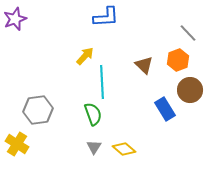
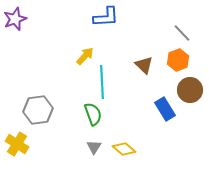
gray line: moved 6 px left
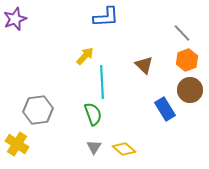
orange hexagon: moved 9 px right
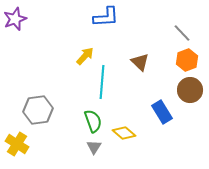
brown triangle: moved 4 px left, 3 px up
cyan line: rotated 8 degrees clockwise
blue rectangle: moved 3 px left, 3 px down
green semicircle: moved 7 px down
yellow diamond: moved 16 px up
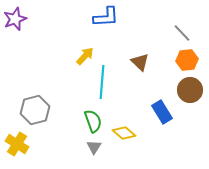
orange hexagon: rotated 15 degrees clockwise
gray hexagon: moved 3 px left; rotated 8 degrees counterclockwise
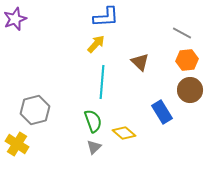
gray line: rotated 18 degrees counterclockwise
yellow arrow: moved 11 px right, 12 px up
gray triangle: rotated 14 degrees clockwise
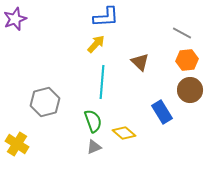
gray hexagon: moved 10 px right, 8 px up
gray triangle: rotated 21 degrees clockwise
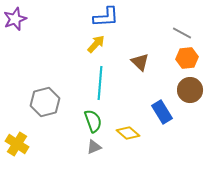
orange hexagon: moved 2 px up
cyan line: moved 2 px left, 1 px down
yellow diamond: moved 4 px right
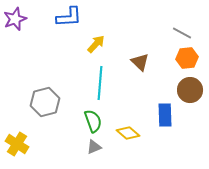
blue L-shape: moved 37 px left
blue rectangle: moved 3 px right, 3 px down; rotated 30 degrees clockwise
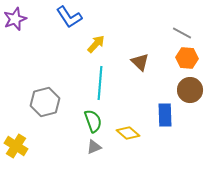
blue L-shape: rotated 60 degrees clockwise
orange hexagon: rotated 10 degrees clockwise
yellow cross: moved 1 px left, 2 px down
